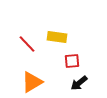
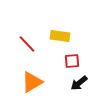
yellow rectangle: moved 3 px right, 1 px up
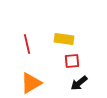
yellow rectangle: moved 4 px right, 3 px down
red line: rotated 30 degrees clockwise
orange triangle: moved 1 px left, 1 px down
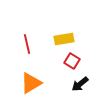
yellow rectangle: rotated 18 degrees counterclockwise
red square: rotated 35 degrees clockwise
black arrow: moved 1 px right, 1 px down
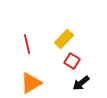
yellow rectangle: rotated 36 degrees counterclockwise
black arrow: moved 1 px right, 1 px up
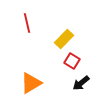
red line: moved 21 px up
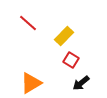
red line: moved 1 px right; rotated 36 degrees counterclockwise
yellow rectangle: moved 3 px up
red square: moved 1 px left, 1 px up
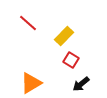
black arrow: moved 1 px down
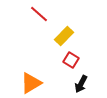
red line: moved 11 px right, 9 px up
black arrow: rotated 24 degrees counterclockwise
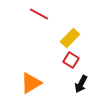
red line: rotated 12 degrees counterclockwise
yellow rectangle: moved 6 px right, 2 px down
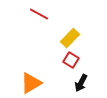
black arrow: moved 1 px up
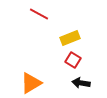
yellow rectangle: rotated 24 degrees clockwise
red square: moved 2 px right
black arrow: rotated 72 degrees clockwise
